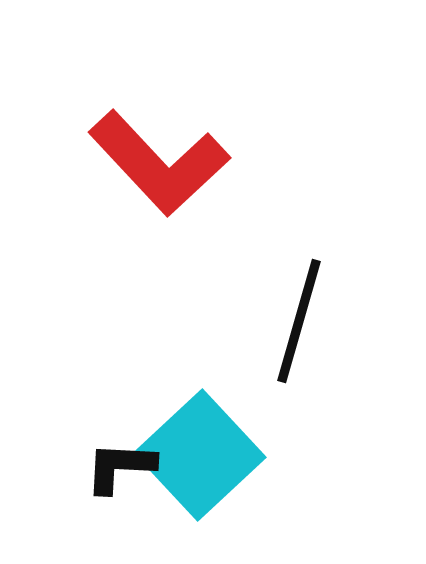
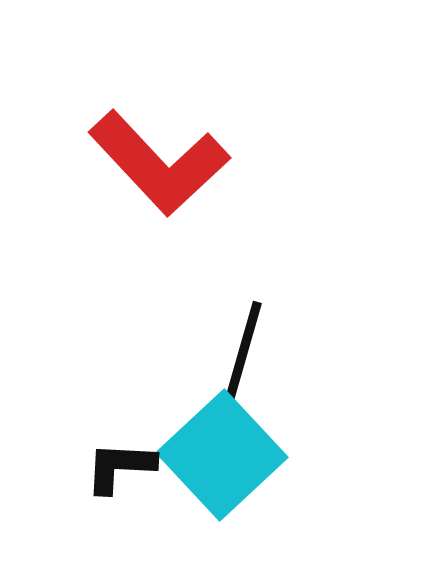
black line: moved 59 px left, 42 px down
cyan square: moved 22 px right
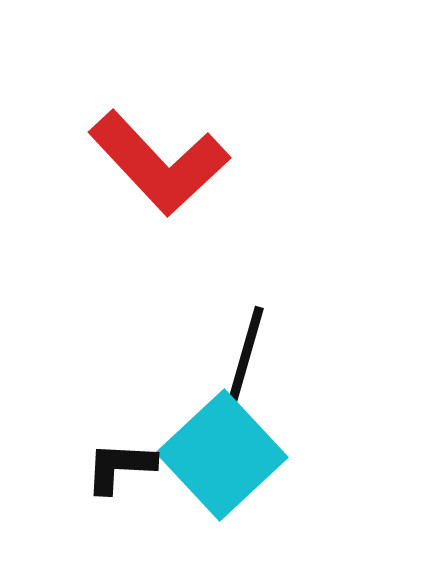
black line: moved 2 px right, 5 px down
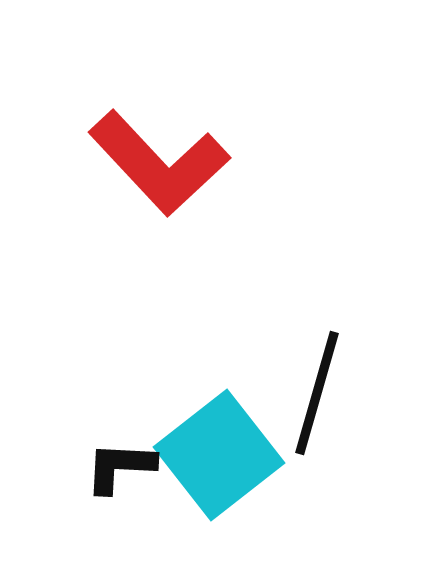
black line: moved 75 px right, 25 px down
cyan square: moved 3 px left; rotated 5 degrees clockwise
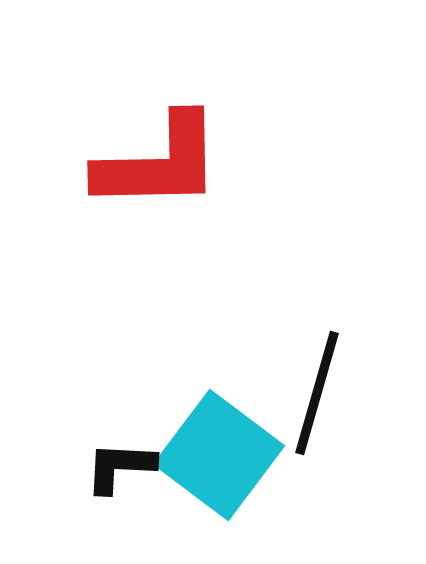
red L-shape: rotated 48 degrees counterclockwise
cyan square: rotated 15 degrees counterclockwise
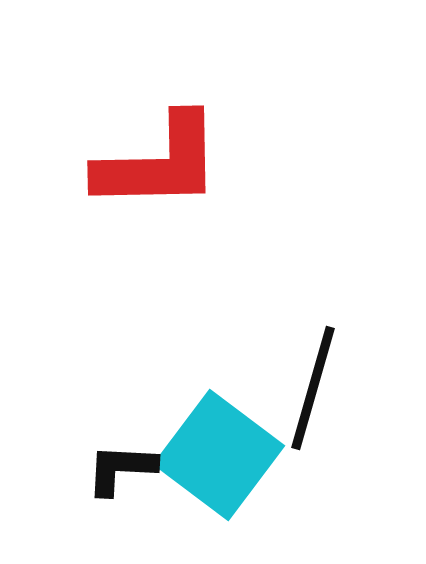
black line: moved 4 px left, 5 px up
black L-shape: moved 1 px right, 2 px down
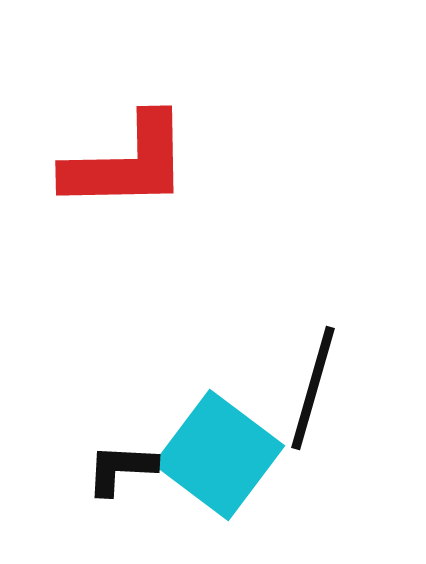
red L-shape: moved 32 px left
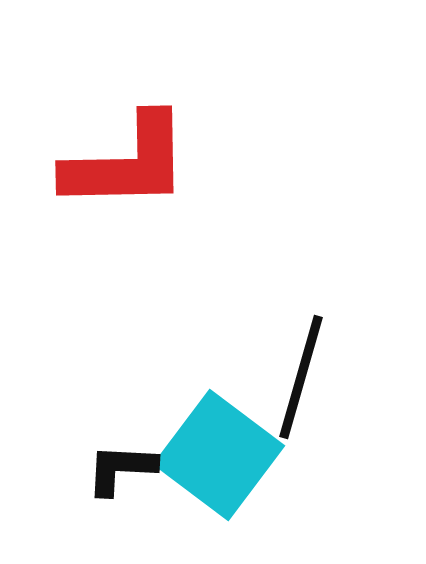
black line: moved 12 px left, 11 px up
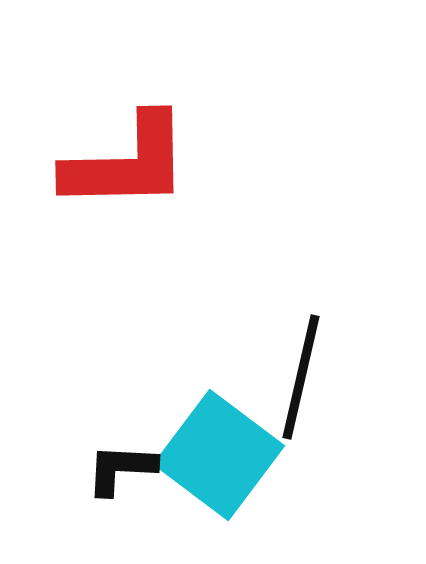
black line: rotated 3 degrees counterclockwise
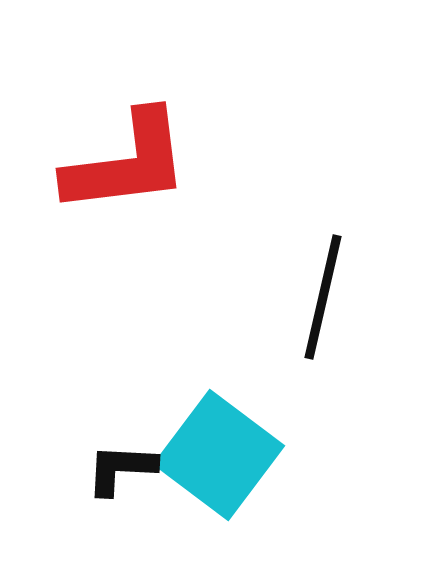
red L-shape: rotated 6 degrees counterclockwise
black line: moved 22 px right, 80 px up
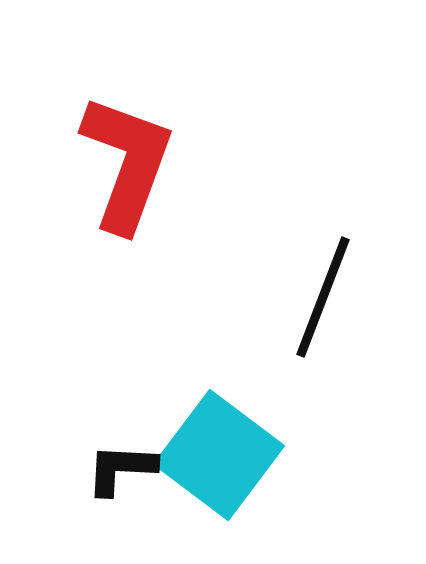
red L-shape: rotated 63 degrees counterclockwise
black line: rotated 8 degrees clockwise
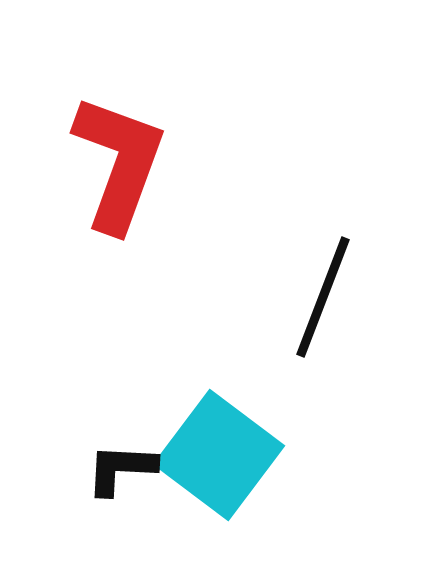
red L-shape: moved 8 px left
